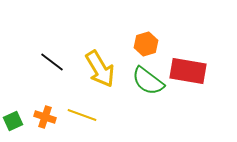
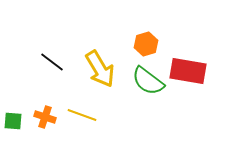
green square: rotated 30 degrees clockwise
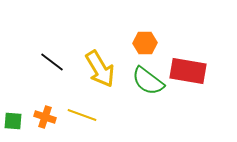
orange hexagon: moved 1 px left, 1 px up; rotated 15 degrees clockwise
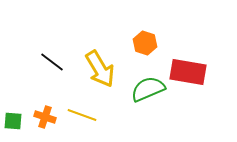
orange hexagon: rotated 20 degrees clockwise
red rectangle: moved 1 px down
green semicircle: moved 8 px down; rotated 120 degrees clockwise
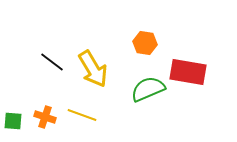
orange hexagon: rotated 10 degrees counterclockwise
yellow arrow: moved 7 px left
